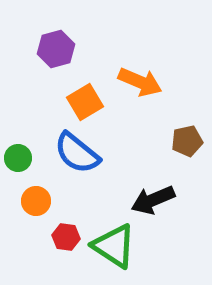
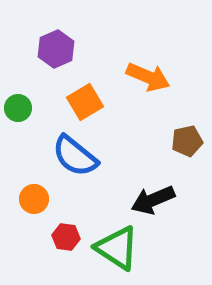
purple hexagon: rotated 9 degrees counterclockwise
orange arrow: moved 8 px right, 5 px up
blue semicircle: moved 2 px left, 3 px down
green circle: moved 50 px up
orange circle: moved 2 px left, 2 px up
green triangle: moved 3 px right, 2 px down
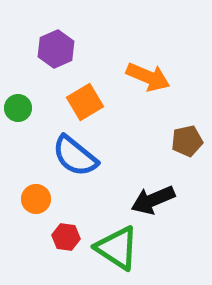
orange circle: moved 2 px right
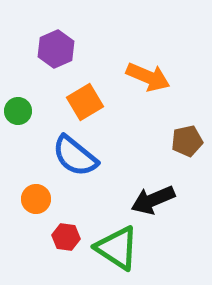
green circle: moved 3 px down
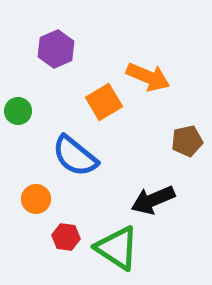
orange square: moved 19 px right
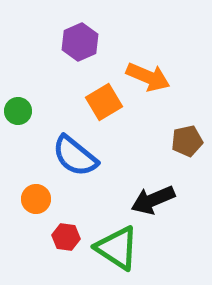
purple hexagon: moved 24 px right, 7 px up
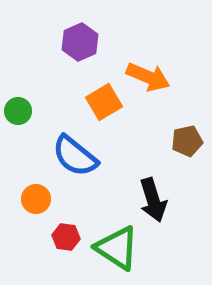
black arrow: rotated 84 degrees counterclockwise
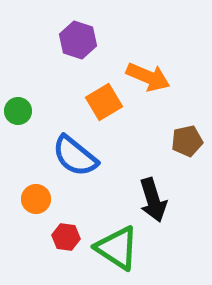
purple hexagon: moved 2 px left, 2 px up; rotated 18 degrees counterclockwise
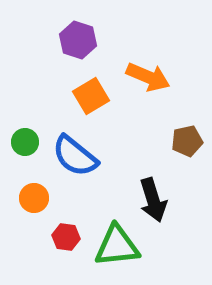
orange square: moved 13 px left, 6 px up
green circle: moved 7 px right, 31 px down
orange circle: moved 2 px left, 1 px up
green triangle: moved 2 px up; rotated 39 degrees counterclockwise
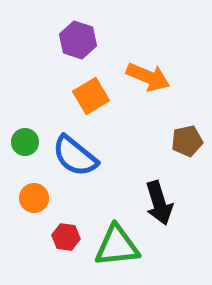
black arrow: moved 6 px right, 3 px down
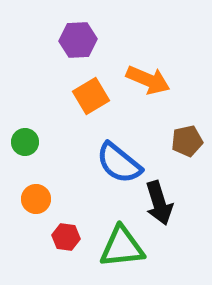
purple hexagon: rotated 21 degrees counterclockwise
orange arrow: moved 3 px down
blue semicircle: moved 44 px right, 7 px down
orange circle: moved 2 px right, 1 px down
green triangle: moved 5 px right, 1 px down
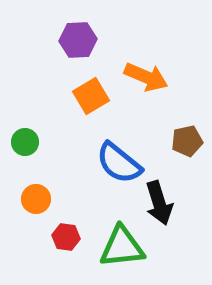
orange arrow: moved 2 px left, 3 px up
